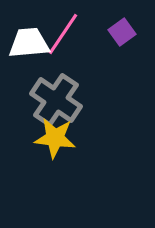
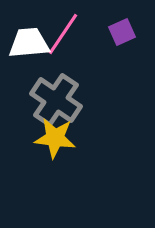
purple square: rotated 12 degrees clockwise
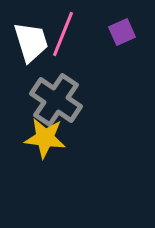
pink line: rotated 12 degrees counterclockwise
white trapezoid: moved 2 px right, 1 px up; rotated 78 degrees clockwise
yellow star: moved 10 px left
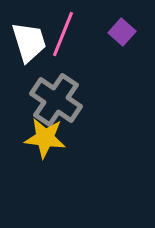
purple square: rotated 24 degrees counterclockwise
white trapezoid: moved 2 px left
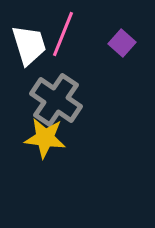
purple square: moved 11 px down
white trapezoid: moved 3 px down
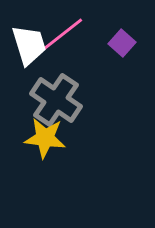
pink line: rotated 30 degrees clockwise
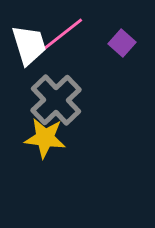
gray cross: rotated 12 degrees clockwise
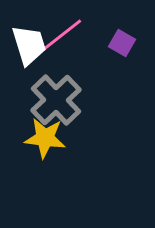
pink line: moved 1 px left, 1 px down
purple square: rotated 12 degrees counterclockwise
